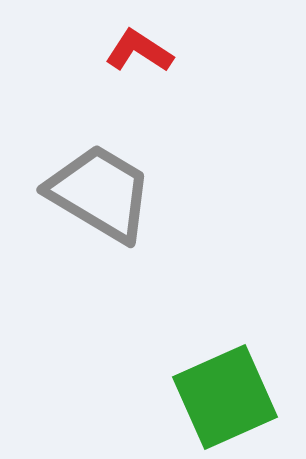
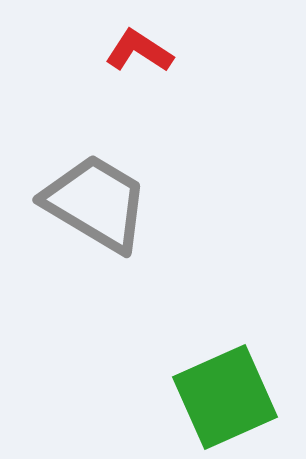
gray trapezoid: moved 4 px left, 10 px down
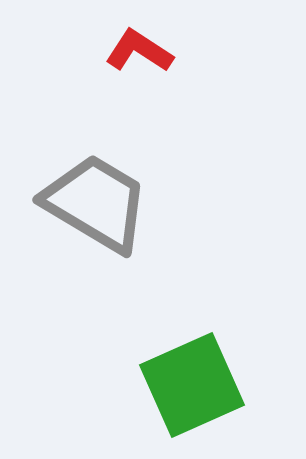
green square: moved 33 px left, 12 px up
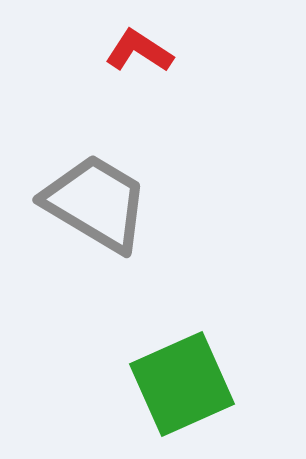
green square: moved 10 px left, 1 px up
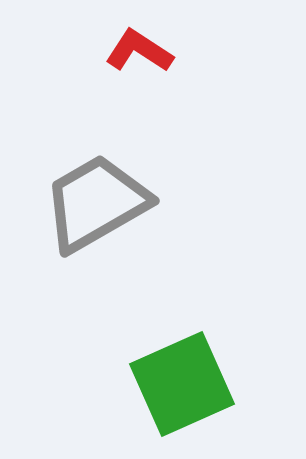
gray trapezoid: rotated 61 degrees counterclockwise
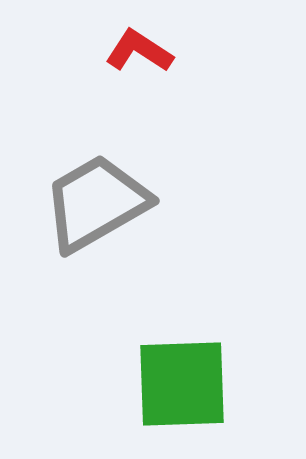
green square: rotated 22 degrees clockwise
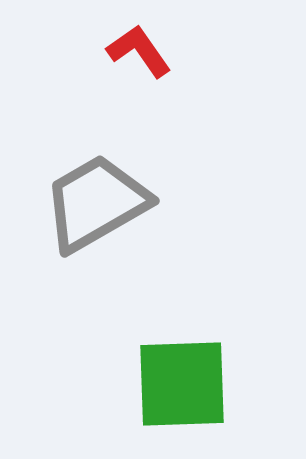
red L-shape: rotated 22 degrees clockwise
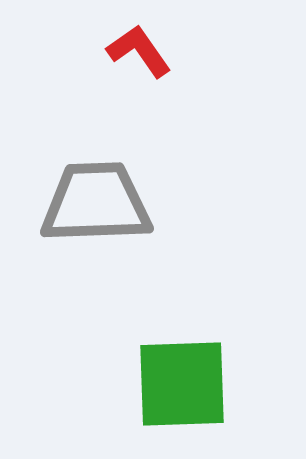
gray trapezoid: rotated 28 degrees clockwise
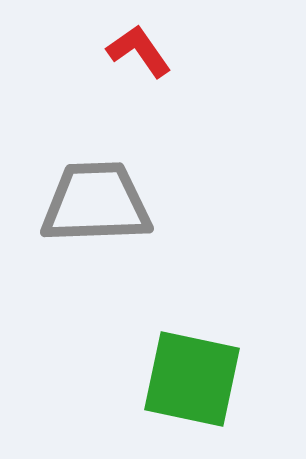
green square: moved 10 px right, 5 px up; rotated 14 degrees clockwise
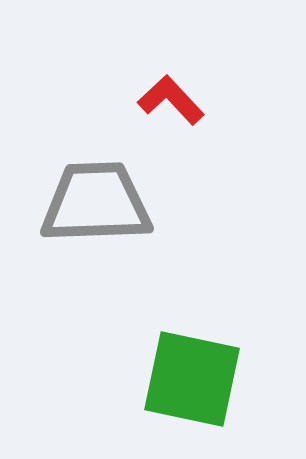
red L-shape: moved 32 px right, 49 px down; rotated 8 degrees counterclockwise
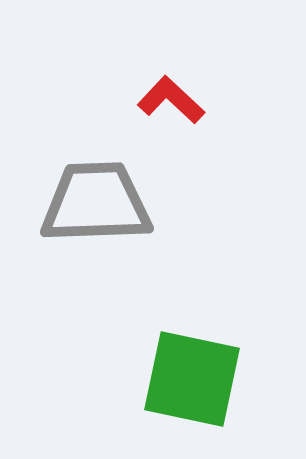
red L-shape: rotated 4 degrees counterclockwise
